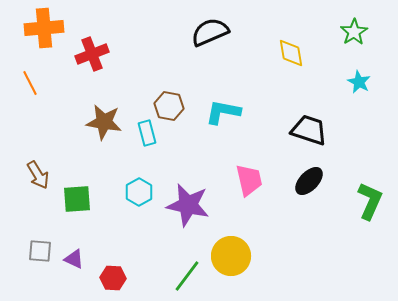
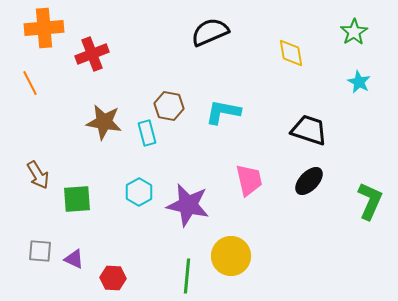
green line: rotated 32 degrees counterclockwise
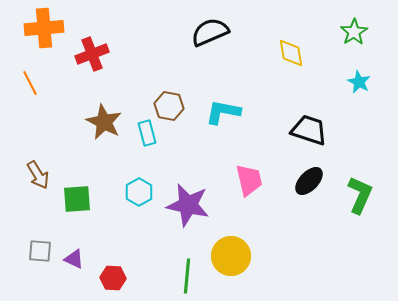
brown star: rotated 18 degrees clockwise
green L-shape: moved 10 px left, 6 px up
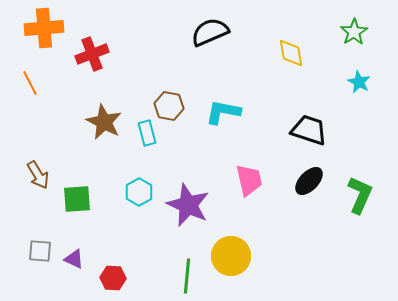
purple star: rotated 12 degrees clockwise
